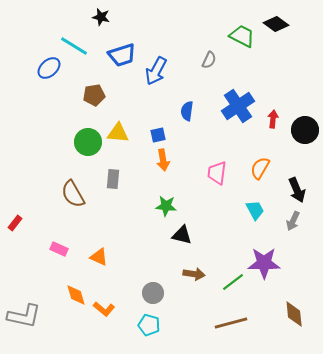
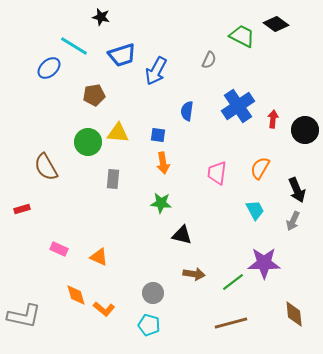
blue square: rotated 21 degrees clockwise
orange arrow: moved 3 px down
brown semicircle: moved 27 px left, 27 px up
green star: moved 5 px left, 3 px up
red rectangle: moved 7 px right, 14 px up; rotated 35 degrees clockwise
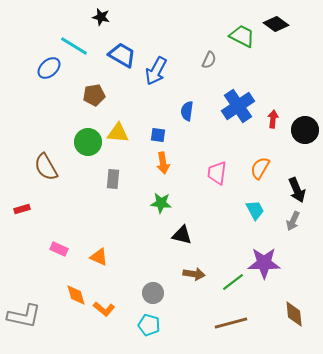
blue trapezoid: rotated 132 degrees counterclockwise
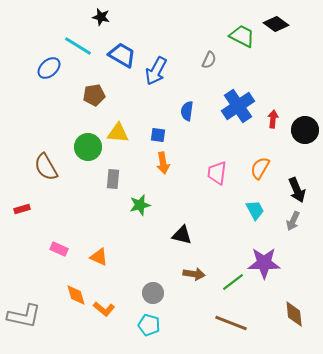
cyan line: moved 4 px right
green circle: moved 5 px down
green star: moved 21 px left, 2 px down; rotated 20 degrees counterclockwise
brown line: rotated 36 degrees clockwise
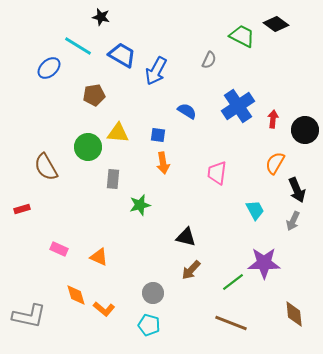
blue semicircle: rotated 114 degrees clockwise
orange semicircle: moved 15 px right, 5 px up
black triangle: moved 4 px right, 2 px down
brown arrow: moved 3 px left, 4 px up; rotated 125 degrees clockwise
gray L-shape: moved 5 px right
